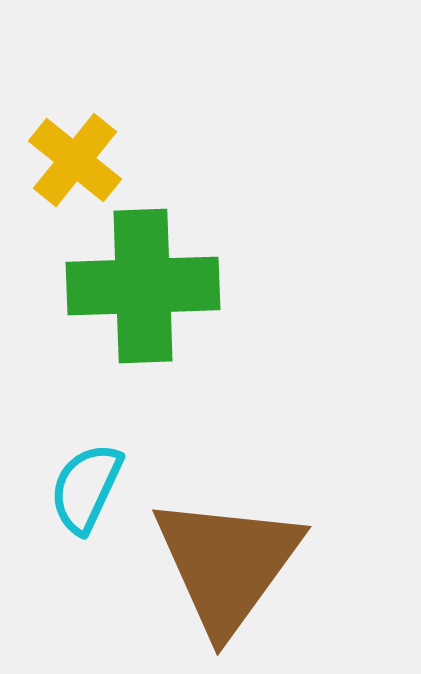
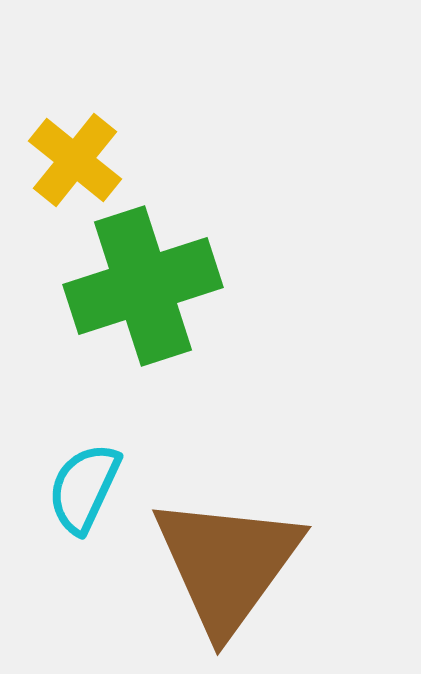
green cross: rotated 16 degrees counterclockwise
cyan semicircle: moved 2 px left
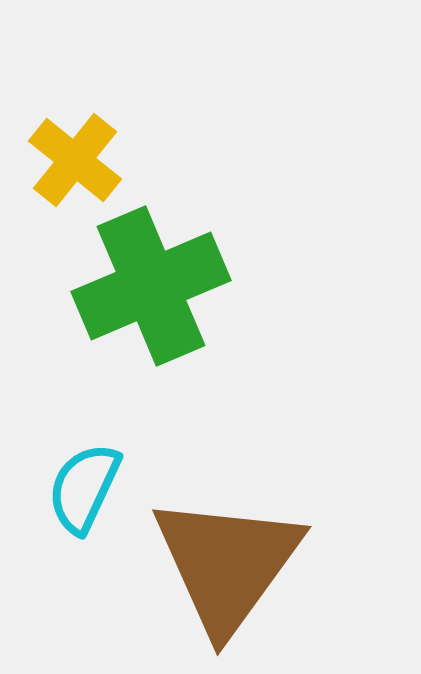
green cross: moved 8 px right; rotated 5 degrees counterclockwise
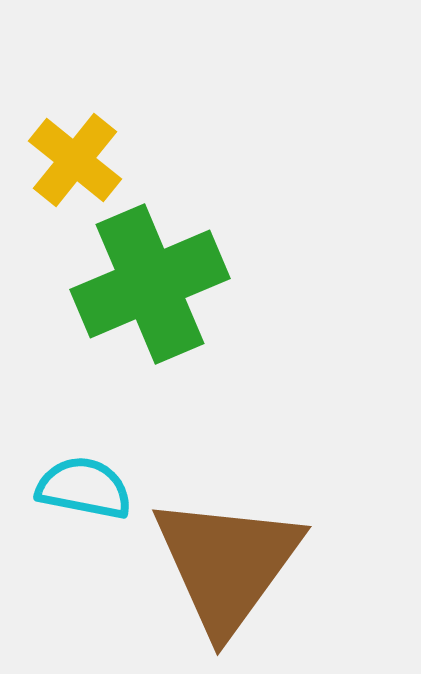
green cross: moved 1 px left, 2 px up
cyan semicircle: rotated 76 degrees clockwise
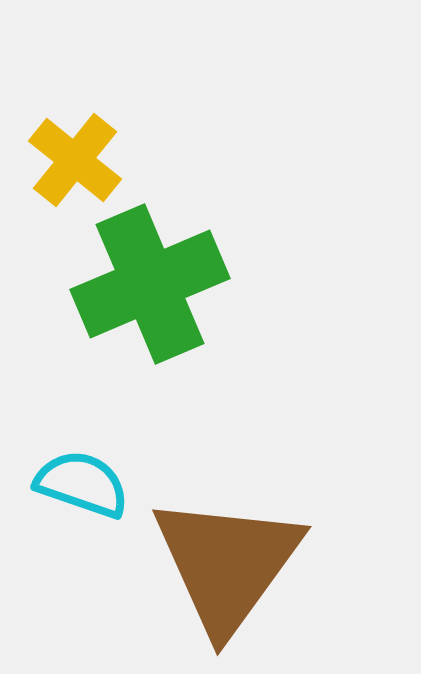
cyan semicircle: moved 2 px left, 4 px up; rotated 8 degrees clockwise
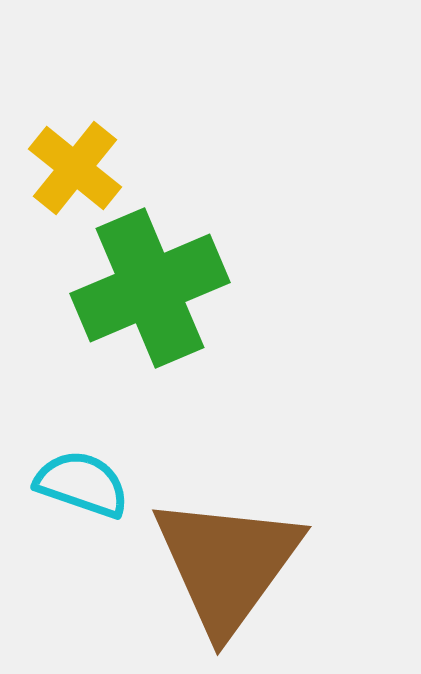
yellow cross: moved 8 px down
green cross: moved 4 px down
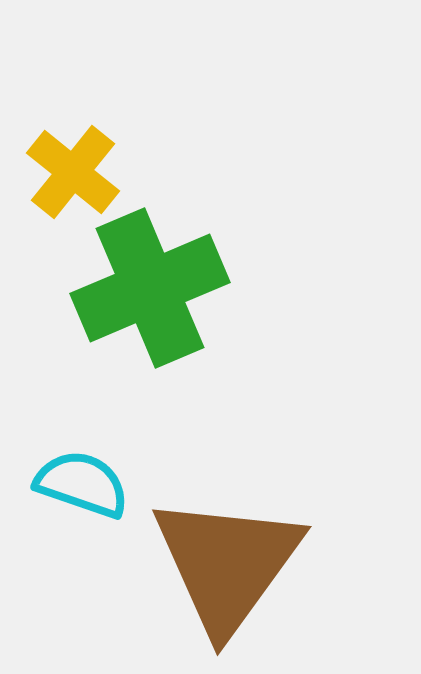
yellow cross: moved 2 px left, 4 px down
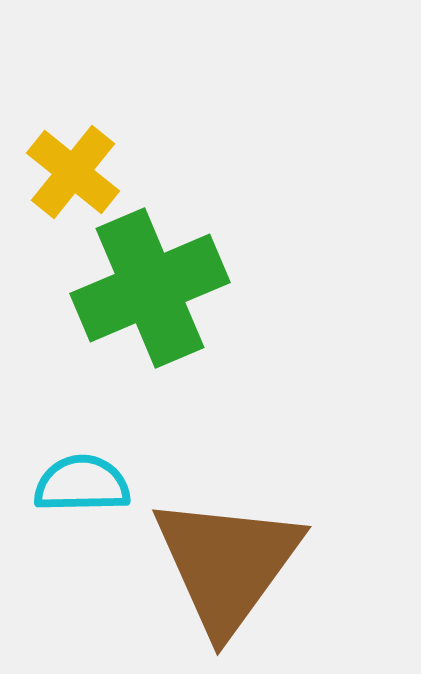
cyan semicircle: rotated 20 degrees counterclockwise
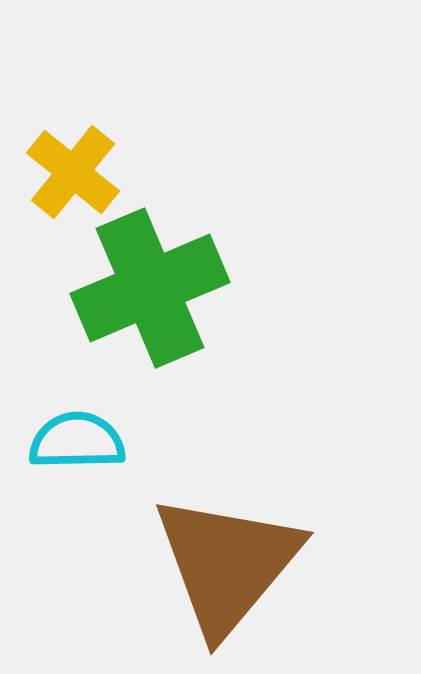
cyan semicircle: moved 5 px left, 43 px up
brown triangle: rotated 4 degrees clockwise
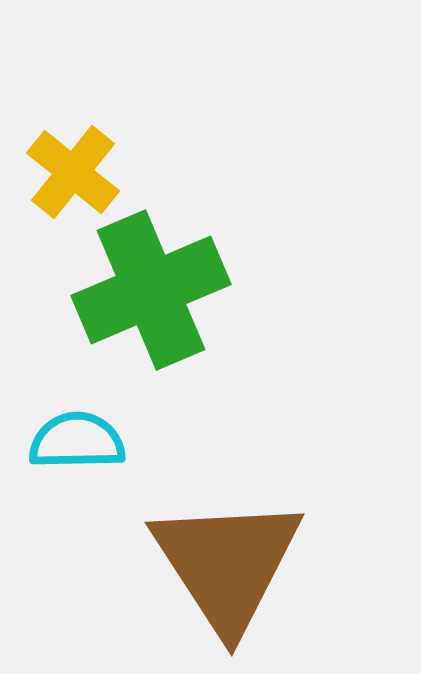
green cross: moved 1 px right, 2 px down
brown triangle: rotated 13 degrees counterclockwise
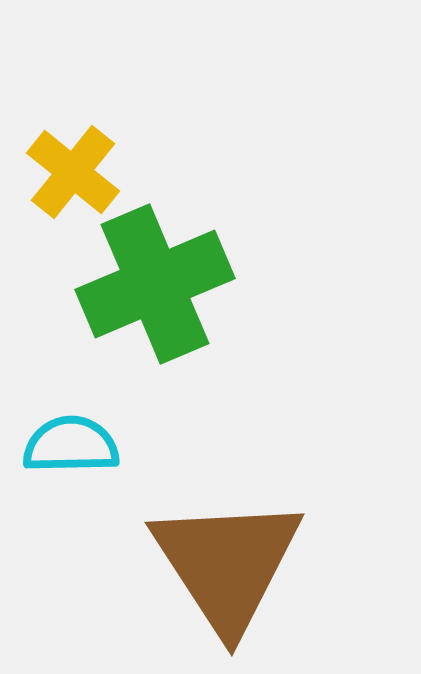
green cross: moved 4 px right, 6 px up
cyan semicircle: moved 6 px left, 4 px down
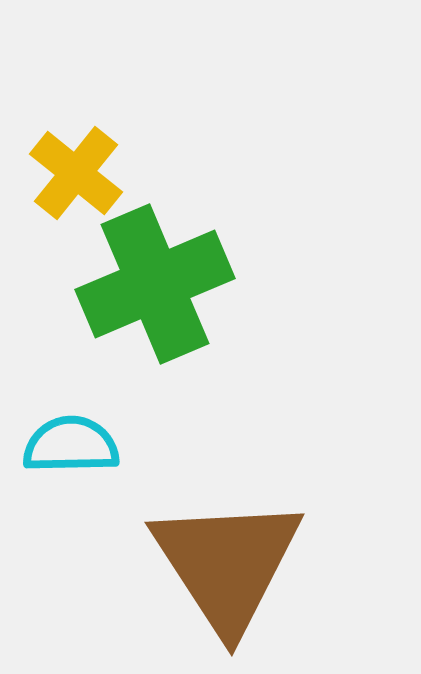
yellow cross: moved 3 px right, 1 px down
